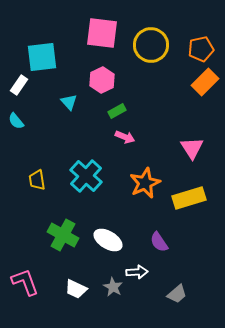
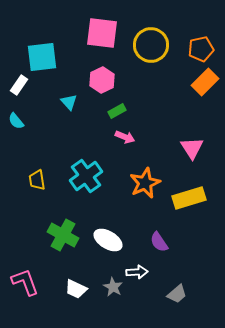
cyan cross: rotated 12 degrees clockwise
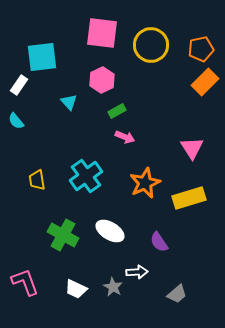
white ellipse: moved 2 px right, 9 px up
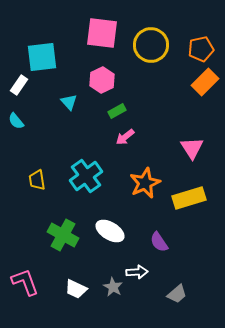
pink arrow: rotated 120 degrees clockwise
